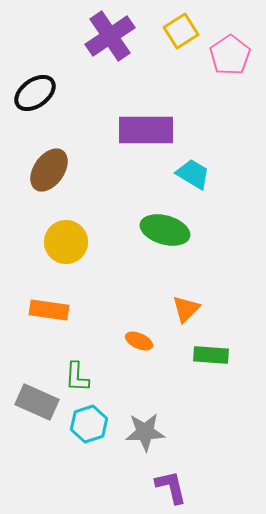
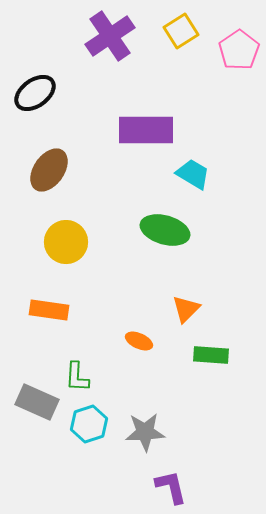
pink pentagon: moved 9 px right, 5 px up
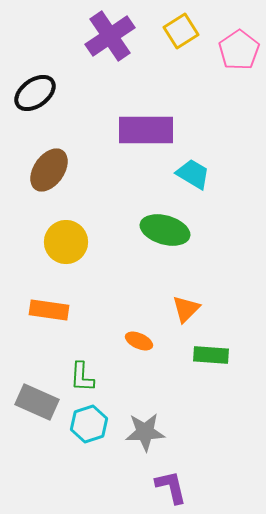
green L-shape: moved 5 px right
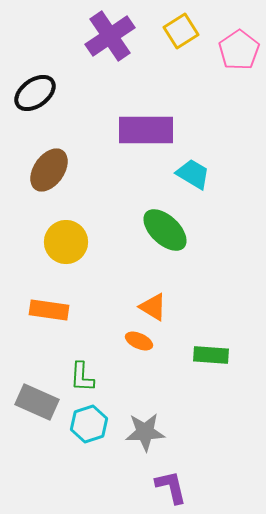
green ellipse: rotated 27 degrees clockwise
orange triangle: moved 33 px left, 2 px up; rotated 44 degrees counterclockwise
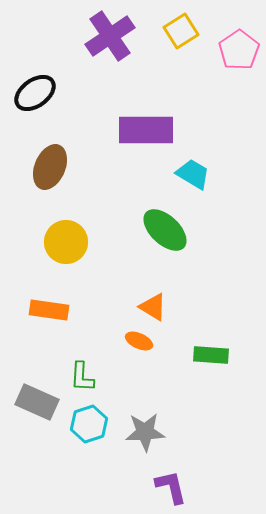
brown ellipse: moved 1 px right, 3 px up; rotated 12 degrees counterclockwise
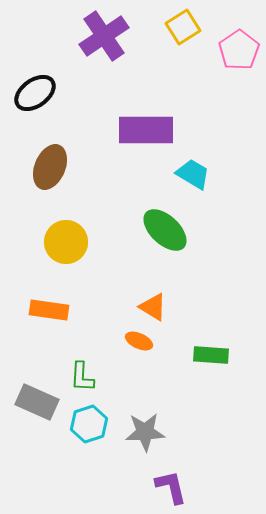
yellow square: moved 2 px right, 4 px up
purple cross: moved 6 px left
